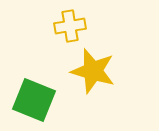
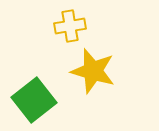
green square: rotated 30 degrees clockwise
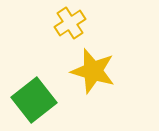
yellow cross: moved 3 px up; rotated 24 degrees counterclockwise
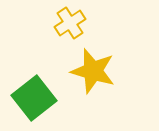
green square: moved 2 px up
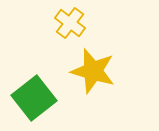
yellow cross: rotated 20 degrees counterclockwise
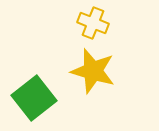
yellow cross: moved 23 px right; rotated 16 degrees counterclockwise
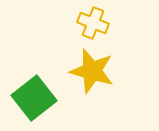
yellow star: moved 1 px left
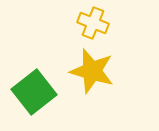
green square: moved 6 px up
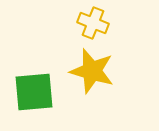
green square: rotated 33 degrees clockwise
